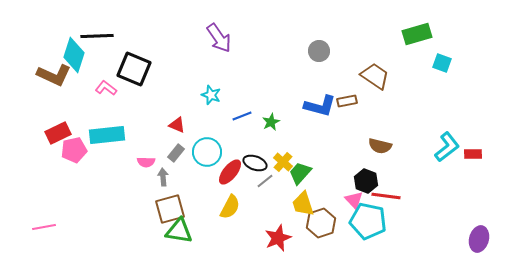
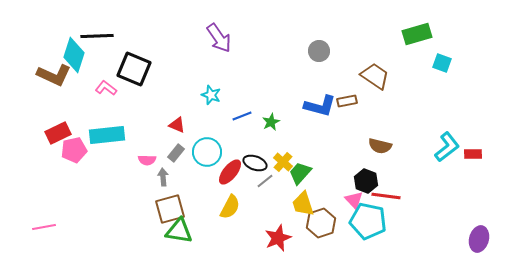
pink semicircle at (146, 162): moved 1 px right, 2 px up
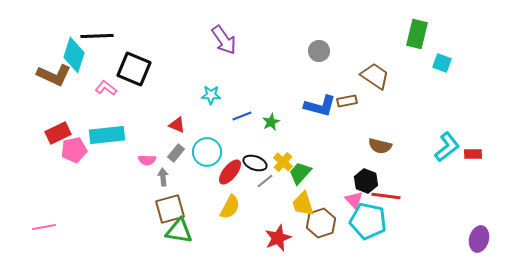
green rectangle at (417, 34): rotated 60 degrees counterclockwise
purple arrow at (219, 38): moved 5 px right, 2 px down
cyan star at (211, 95): rotated 18 degrees counterclockwise
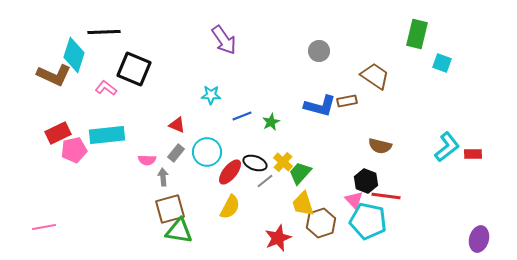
black line at (97, 36): moved 7 px right, 4 px up
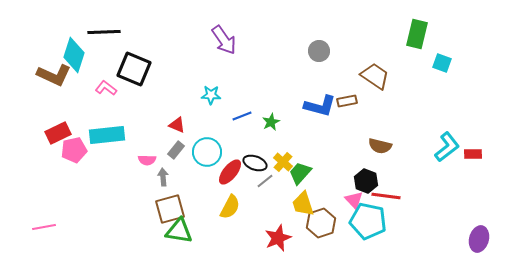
gray rectangle at (176, 153): moved 3 px up
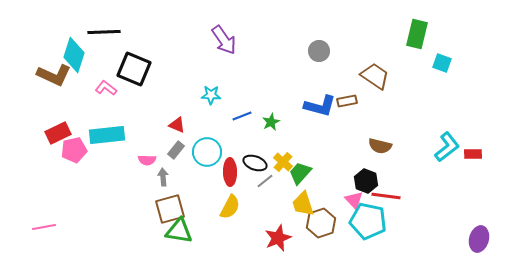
red ellipse at (230, 172): rotated 40 degrees counterclockwise
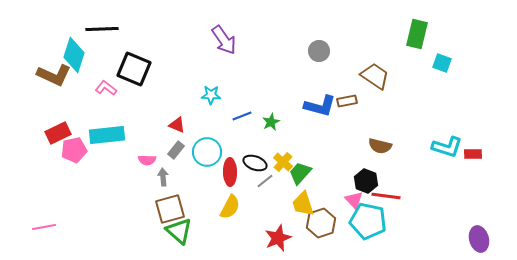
black line at (104, 32): moved 2 px left, 3 px up
cyan L-shape at (447, 147): rotated 56 degrees clockwise
green triangle at (179, 231): rotated 32 degrees clockwise
purple ellipse at (479, 239): rotated 30 degrees counterclockwise
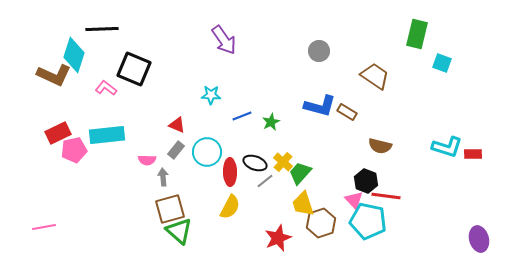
brown rectangle at (347, 101): moved 11 px down; rotated 42 degrees clockwise
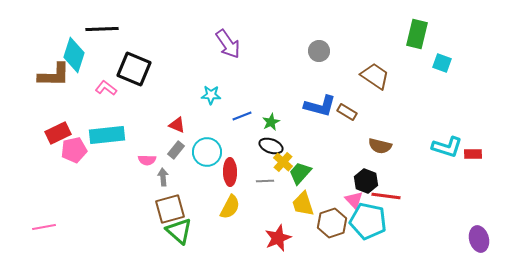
purple arrow at (224, 40): moved 4 px right, 4 px down
brown L-shape at (54, 75): rotated 24 degrees counterclockwise
black ellipse at (255, 163): moved 16 px right, 17 px up
gray line at (265, 181): rotated 36 degrees clockwise
brown hexagon at (321, 223): moved 11 px right
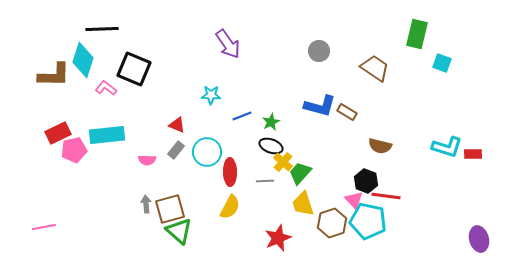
cyan diamond at (74, 55): moved 9 px right, 5 px down
brown trapezoid at (375, 76): moved 8 px up
gray arrow at (163, 177): moved 17 px left, 27 px down
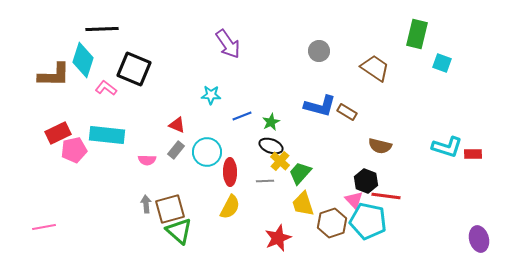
cyan rectangle at (107, 135): rotated 12 degrees clockwise
yellow cross at (283, 162): moved 3 px left, 1 px up
